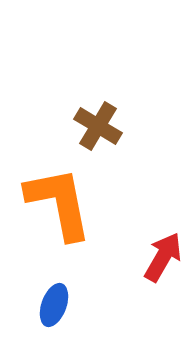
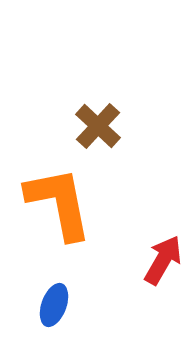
brown cross: rotated 12 degrees clockwise
red arrow: moved 3 px down
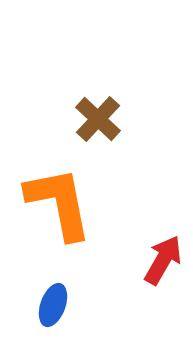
brown cross: moved 7 px up
blue ellipse: moved 1 px left
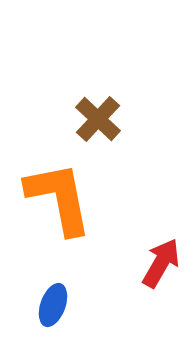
orange L-shape: moved 5 px up
red arrow: moved 2 px left, 3 px down
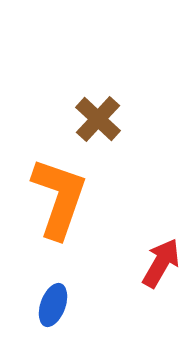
orange L-shape: rotated 30 degrees clockwise
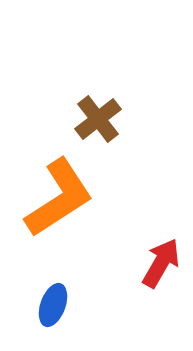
brown cross: rotated 9 degrees clockwise
orange L-shape: rotated 38 degrees clockwise
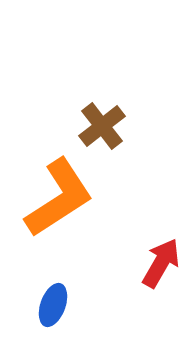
brown cross: moved 4 px right, 7 px down
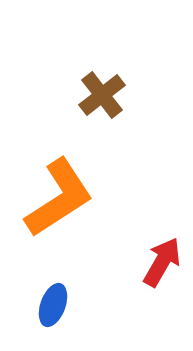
brown cross: moved 31 px up
red arrow: moved 1 px right, 1 px up
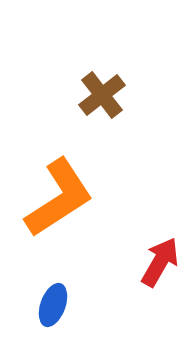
red arrow: moved 2 px left
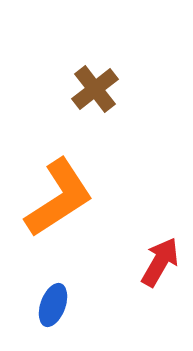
brown cross: moved 7 px left, 6 px up
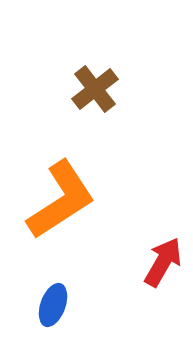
orange L-shape: moved 2 px right, 2 px down
red arrow: moved 3 px right
